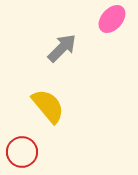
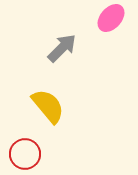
pink ellipse: moved 1 px left, 1 px up
red circle: moved 3 px right, 2 px down
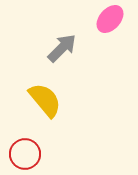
pink ellipse: moved 1 px left, 1 px down
yellow semicircle: moved 3 px left, 6 px up
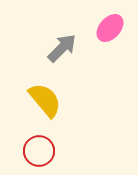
pink ellipse: moved 9 px down
red circle: moved 14 px right, 3 px up
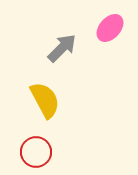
yellow semicircle: rotated 12 degrees clockwise
red circle: moved 3 px left, 1 px down
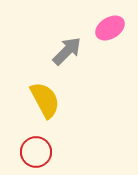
pink ellipse: rotated 16 degrees clockwise
gray arrow: moved 5 px right, 3 px down
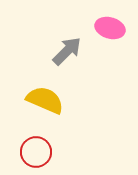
pink ellipse: rotated 48 degrees clockwise
yellow semicircle: rotated 39 degrees counterclockwise
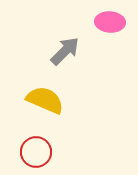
pink ellipse: moved 6 px up; rotated 12 degrees counterclockwise
gray arrow: moved 2 px left
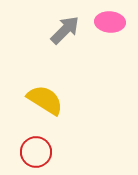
gray arrow: moved 21 px up
yellow semicircle: rotated 9 degrees clockwise
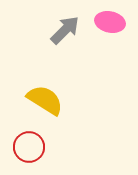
pink ellipse: rotated 8 degrees clockwise
red circle: moved 7 px left, 5 px up
